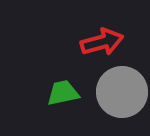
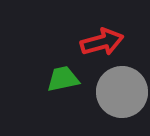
green trapezoid: moved 14 px up
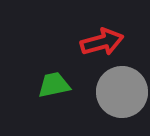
green trapezoid: moved 9 px left, 6 px down
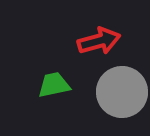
red arrow: moved 3 px left, 1 px up
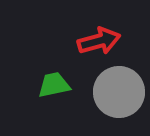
gray circle: moved 3 px left
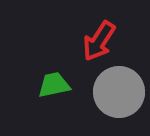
red arrow: rotated 138 degrees clockwise
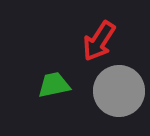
gray circle: moved 1 px up
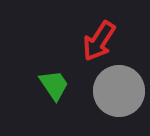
green trapezoid: rotated 68 degrees clockwise
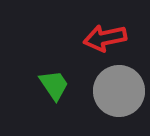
red arrow: moved 6 px right, 3 px up; rotated 45 degrees clockwise
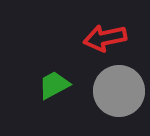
green trapezoid: rotated 84 degrees counterclockwise
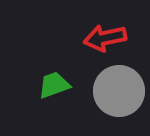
green trapezoid: rotated 8 degrees clockwise
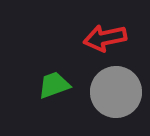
gray circle: moved 3 px left, 1 px down
